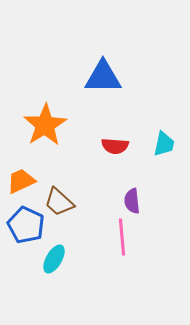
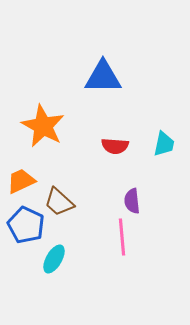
orange star: moved 2 px left, 1 px down; rotated 12 degrees counterclockwise
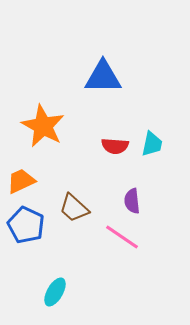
cyan trapezoid: moved 12 px left
brown trapezoid: moved 15 px right, 6 px down
pink line: rotated 51 degrees counterclockwise
cyan ellipse: moved 1 px right, 33 px down
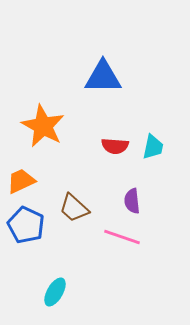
cyan trapezoid: moved 1 px right, 3 px down
pink line: rotated 15 degrees counterclockwise
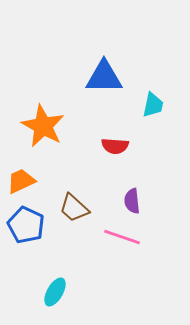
blue triangle: moved 1 px right
cyan trapezoid: moved 42 px up
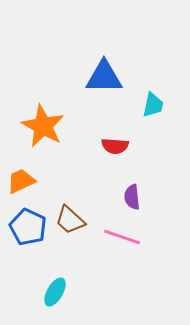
purple semicircle: moved 4 px up
brown trapezoid: moved 4 px left, 12 px down
blue pentagon: moved 2 px right, 2 px down
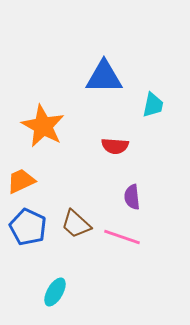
brown trapezoid: moved 6 px right, 4 px down
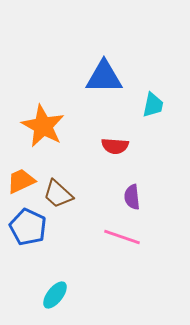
brown trapezoid: moved 18 px left, 30 px up
cyan ellipse: moved 3 px down; rotated 8 degrees clockwise
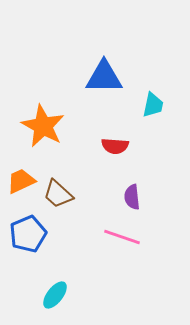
blue pentagon: moved 7 px down; rotated 24 degrees clockwise
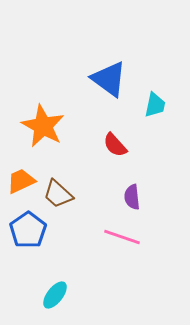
blue triangle: moved 5 px right, 2 px down; rotated 36 degrees clockwise
cyan trapezoid: moved 2 px right
red semicircle: moved 1 px up; rotated 44 degrees clockwise
blue pentagon: moved 4 px up; rotated 12 degrees counterclockwise
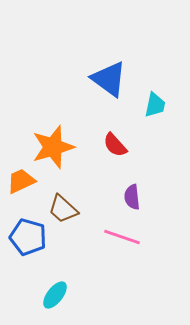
orange star: moved 10 px right, 21 px down; rotated 27 degrees clockwise
brown trapezoid: moved 5 px right, 15 px down
blue pentagon: moved 7 px down; rotated 21 degrees counterclockwise
